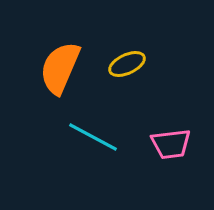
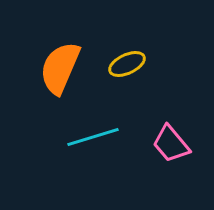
cyan line: rotated 45 degrees counterclockwise
pink trapezoid: rotated 57 degrees clockwise
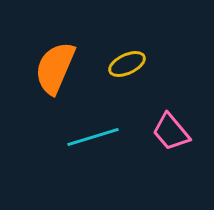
orange semicircle: moved 5 px left
pink trapezoid: moved 12 px up
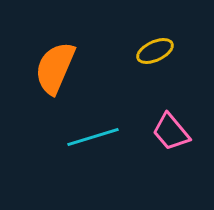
yellow ellipse: moved 28 px right, 13 px up
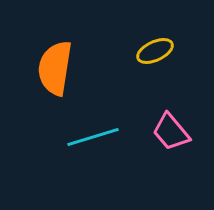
orange semicircle: rotated 14 degrees counterclockwise
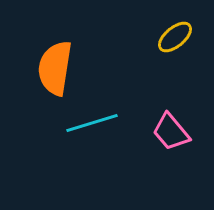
yellow ellipse: moved 20 px right, 14 px up; rotated 15 degrees counterclockwise
cyan line: moved 1 px left, 14 px up
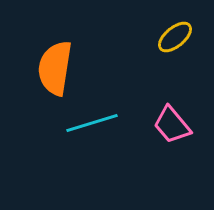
pink trapezoid: moved 1 px right, 7 px up
